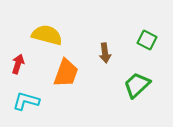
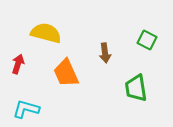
yellow semicircle: moved 1 px left, 2 px up
orange trapezoid: rotated 136 degrees clockwise
green trapezoid: moved 1 px left, 3 px down; rotated 56 degrees counterclockwise
cyan L-shape: moved 8 px down
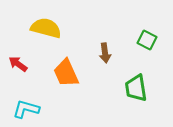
yellow semicircle: moved 5 px up
red arrow: rotated 72 degrees counterclockwise
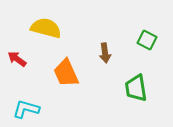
red arrow: moved 1 px left, 5 px up
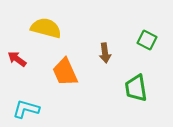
orange trapezoid: moved 1 px left, 1 px up
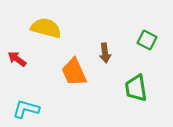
orange trapezoid: moved 9 px right
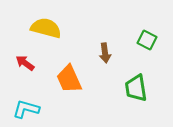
red arrow: moved 8 px right, 4 px down
orange trapezoid: moved 5 px left, 7 px down
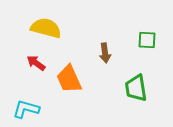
green square: rotated 24 degrees counterclockwise
red arrow: moved 11 px right
